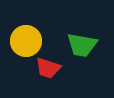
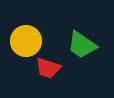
green trapezoid: rotated 24 degrees clockwise
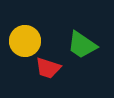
yellow circle: moved 1 px left
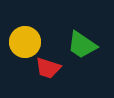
yellow circle: moved 1 px down
